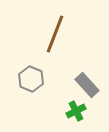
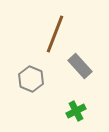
gray rectangle: moved 7 px left, 19 px up
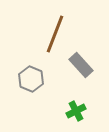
gray rectangle: moved 1 px right, 1 px up
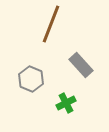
brown line: moved 4 px left, 10 px up
green cross: moved 10 px left, 8 px up
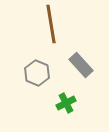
brown line: rotated 30 degrees counterclockwise
gray hexagon: moved 6 px right, 6 px up
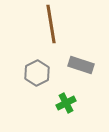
gray rectangle: rotated 30 degrees counterclockwise
gray hexagon: rotated 10 degrees clockwise
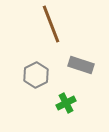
brown line: rotated 12 degrees counterclockwise
gray hexagon: moved 1 px left, 2 px down
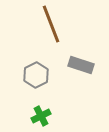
green cross: moved 25 px left, 13 px down
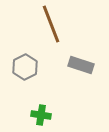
gray hexagon: moved 11 px left, 8 px up
green cross: moved 1 px up; rotated 36 degrees clockwise
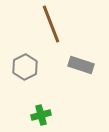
green cross: rotated 24 degrees counterclockwise
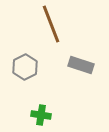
green cross: rotated 24 degrees clockwise
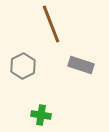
gray hexagon: moved 2 px left, 1 px up
